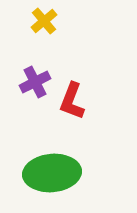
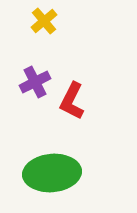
red L-shape: rotated 6 degrees clockwise
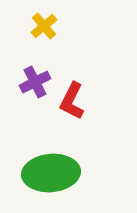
yellow cross: moved 5 px down
green ellipse: moved 1 px left
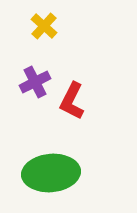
yellow cross: rotated 8 degrees counterclockwise
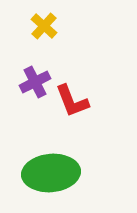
red L-shape: rotated 48 degrees counterclockwise
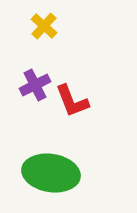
purple cross: moved 3 px down
green ellipse: rotated 14 degrees clockwise
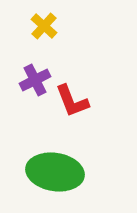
purple cross: moved 5 px up
green ellipse: moved 4 px right, 1 px up
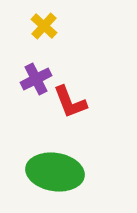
purple cross: moved 1 px right, 1 px up
red L-shape: moved 2 px left, 1 px down
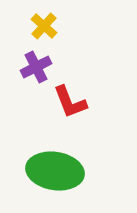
purple cross: moved 12 px up
green ellipse: moved 1 px up
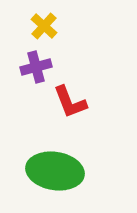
purple cross: rotated 12 degrees clockwise
